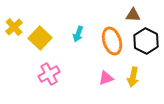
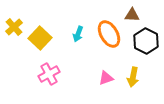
brown triangle: moved 1 px left
orange ellipse: moved 3 px left, 7 px up; rotated 12 degrees counterclockwise
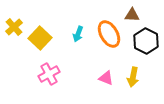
pink triangle: rotated 42 degrees clockwise
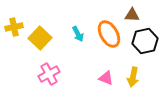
yellow cross: rotated 30 degrees clockwise
cyan arrow: rotated 49 degrees counterclockwise
black hexagon: moved 1 px left; rotated 20 degrees clockwise
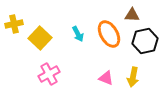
yellow cross: moved 3 px up
